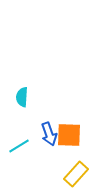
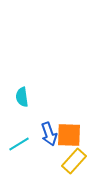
cyan semicircle: rotated 12 degrees counterclockwise
cyan line: moved 2 px up
yellow rectangle: moved 2 px left, 13 px up
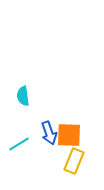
cyan semicircle: moved 1 px right, 1 px up
blue arrow: moved 1 px up
yellow rectangle: rotated 20 degrees counterclockwise
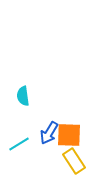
blue arrow: rotated 50 degrees clockwise
yellow rectangle: rotated 55 degrees counterclockwise
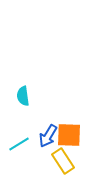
blue arrow: moved 1 px left, 3 px down
yellow rectangle: moved 11 px left
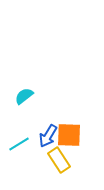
cyan semicircle: moved 1 px right; rotated 60 degrees clockwise
yellow rectangle: moved 4 px left, 1 px up
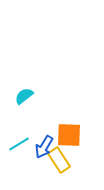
blue arrow: moved 4 px left, 11 px down
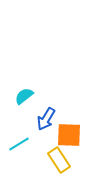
blue arrow: moved 2 px right, 28 px up
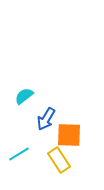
cyan line: moved 10 px down
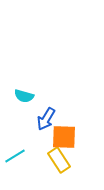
cyan semicircle: rotated 126 degrees counterclockwise
orange square: moved 5 px left, 2 px down
cyan line: moved 4 px left, 2 px down
